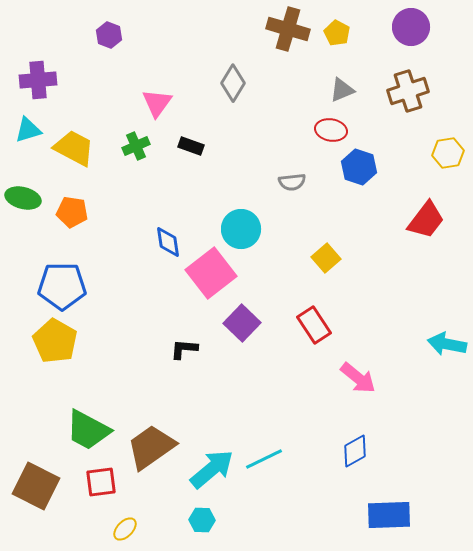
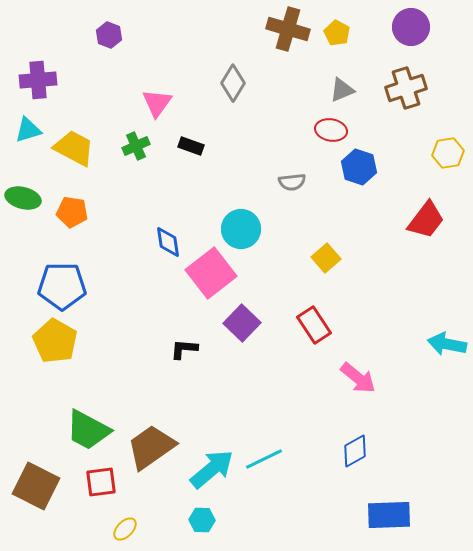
brown cross at (408, 91): moved 2 px left, 3 px up
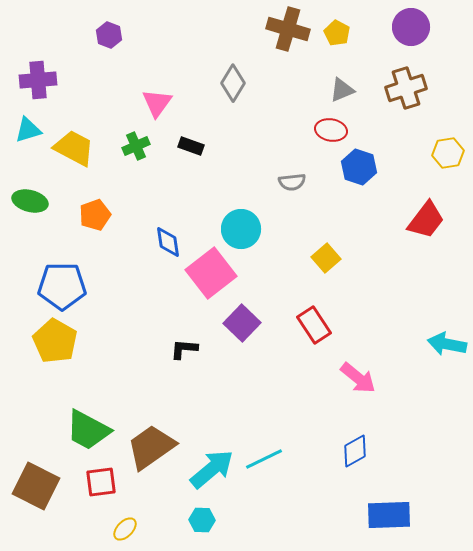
green ellipse at (23, 198): moved 7 px right, 3 px down
orange pentagon at (72, 212): moved 23 px right, 3 px down; rotated 28 degrees counterclockwise
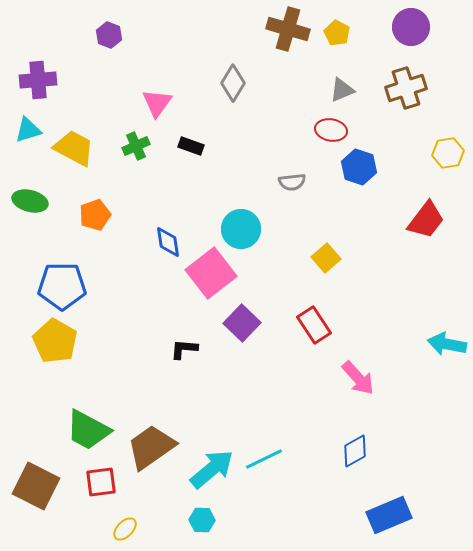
pink arrow at (358, 378): rotated 9 degrees clockwise
blue rectangle at (389, 515): rotated 21 degrees counterclockwise
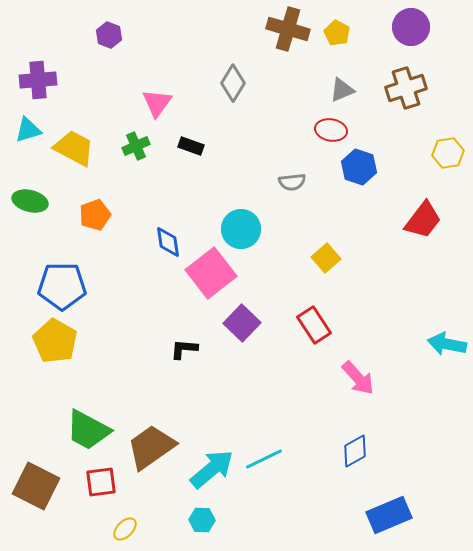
red trapezoid at (426, 220): moved 3 px left
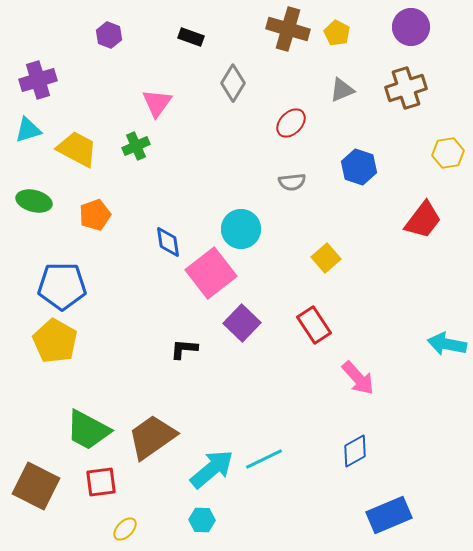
purple cross at (38, 80): rotated 12 degrees counterclockwise
red ellipse at (331, 130): moved 40 px left, 7 px up; rotated 56 degrees counterclockwise
black rectangle at (191, 146): moved 109 px up
yellow trapezoid at (74, 148): moved 3 px right, 1 px down
green ellipse at (30, 201): moved 4 px right
brown trapezoid at (151, 447): moved 1 px right, 10 px up
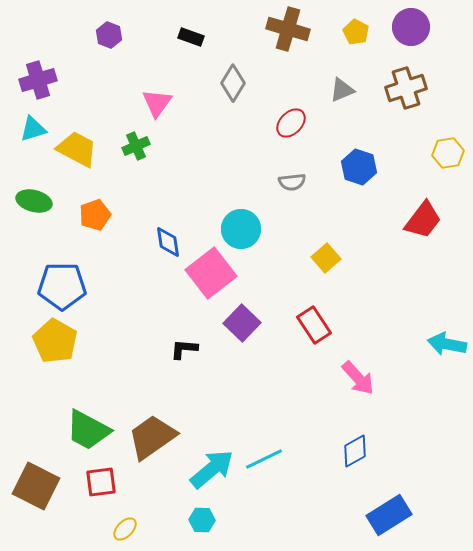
yellow pentagon at (337, 33): moved 19 px right, 1 px up
cyan triangle at (28, 130): moved 5 px right, 1 px up
blue rectangle at (389, 515): rotated 9 degrees counterclockwise
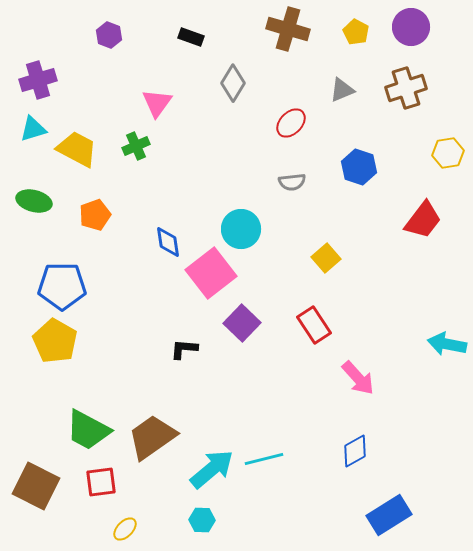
cyan line at (264, 459): rotated 12 degrees clockwise
